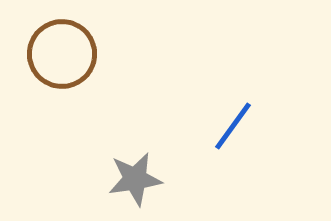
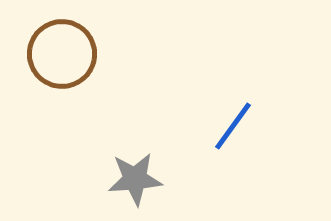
gray star: rotated 4 degrees clockwise
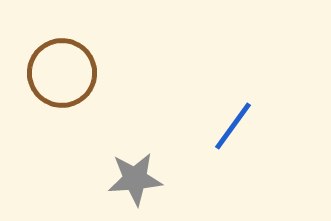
brown circle: moved 19 px down
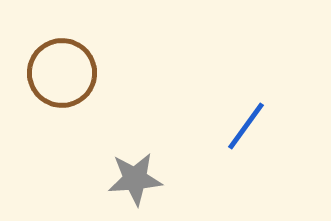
blue line: moved 13 px right
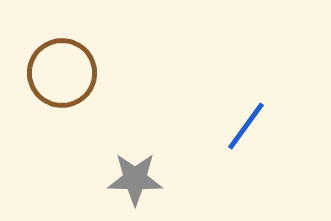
gray star: rotated 6 degrees clockwise
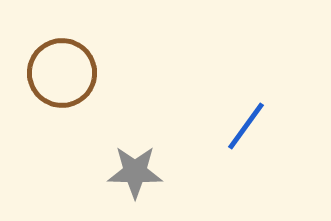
gray star: moved 7 px up
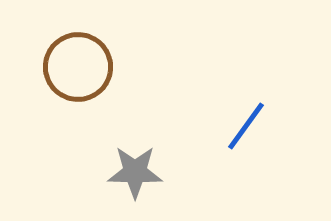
brown circle: moved 16 px right, 6 px up
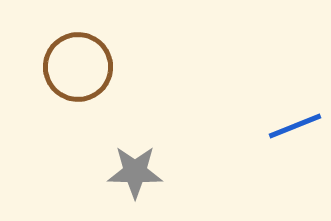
blue line: moved 49 px right; rotated 32 degrees clockwise
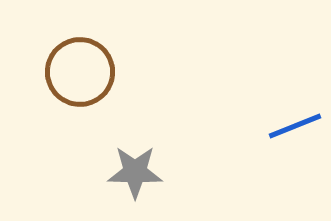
brown circle: moved 2 px right, 5 px down
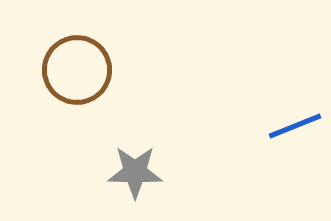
brown circle: moved 3 px left, 2 px up
